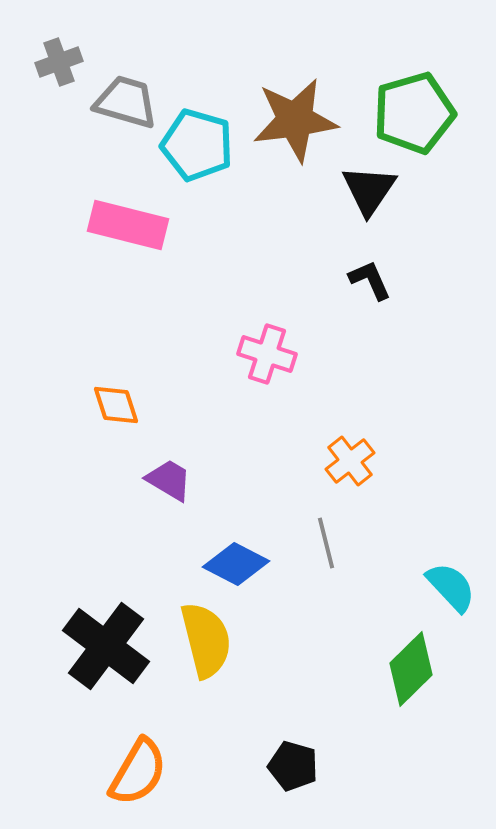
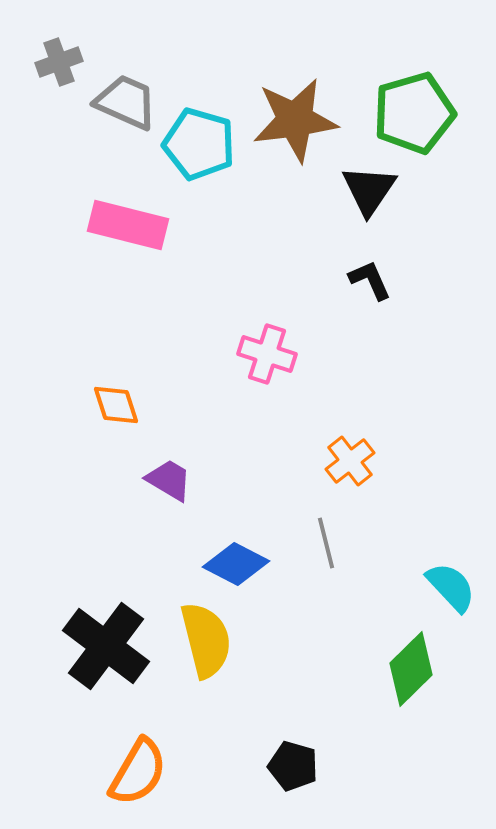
gray trapezoid: rotated 8 degrees clockwise
cyan pentagon: moved 2 px right, 1 px up
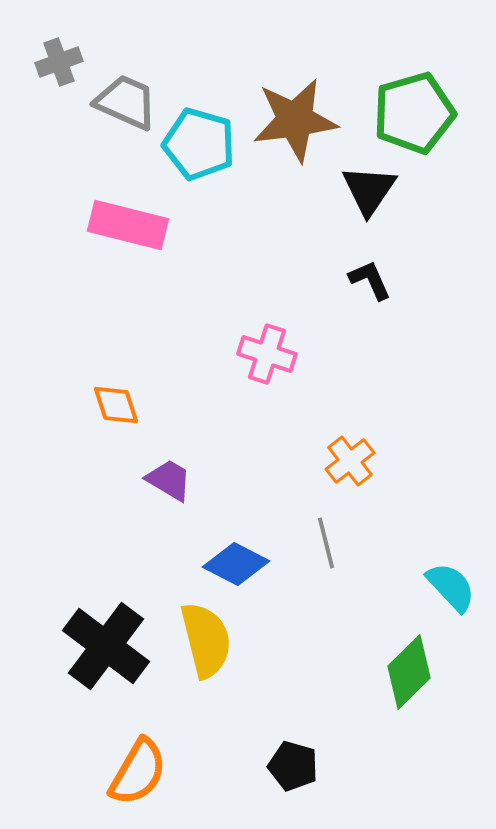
green diamond: moved 2 px left, 3 px down
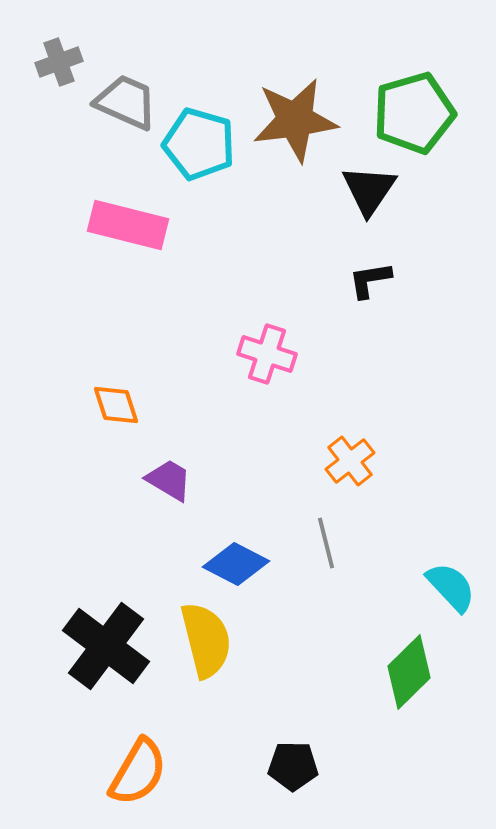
black L-shape: rotated 75 degrees counterclockwise
black pentagon: rotated 15 degrees counterclockwise
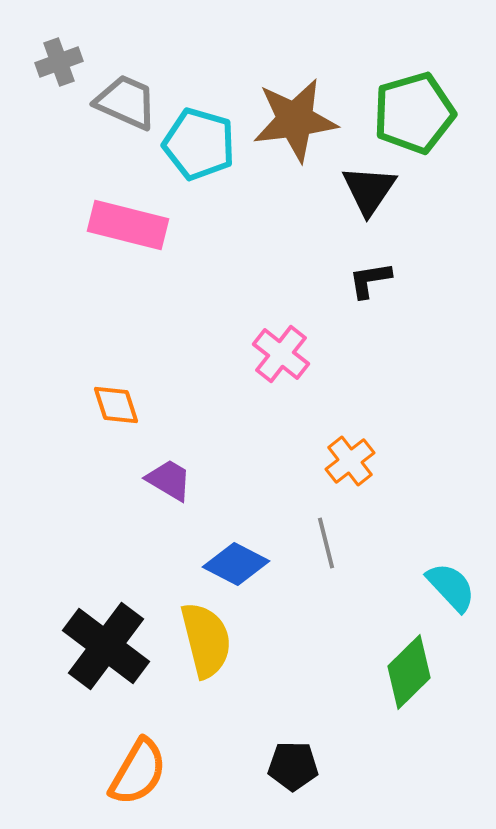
pink cross: moved 14 px right; rotated 20 degrees clockwise
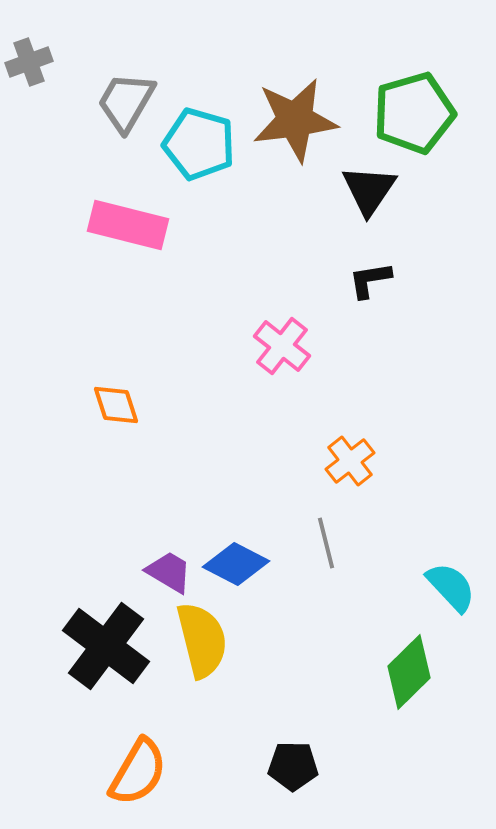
gray cross: moved 30 px left
gray trapezoid: rotated 84 degrees counterclockwise
pink cross: moved 1 px right, 8 px up
purple trapezoid: moved 92 px down
yellow semicircle: moved 4 px left
